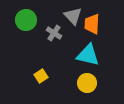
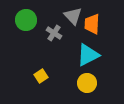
cyan triangle: rotated 40 degrees counterclockwise
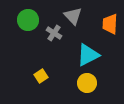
green circle: moved 2 px right
orange trapezoid: moved 18 px right
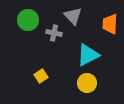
gray cross: rotated 21 degrees counterclockwise
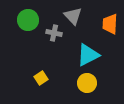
yellow square: moved 2 px down
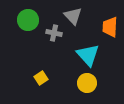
orange trapezoid: moved 3 px down
cyan triangle: rotated 45 degrees counterclockwise
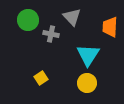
gray triangle: moved 1 px left, 1 px down
gray cross: moved 3 px left, 1 px down
cyan triangle: rotated 15 degrees clockwise
